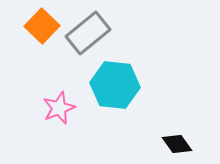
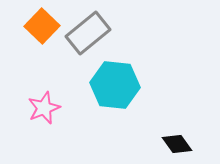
pink star: moved 15 px left
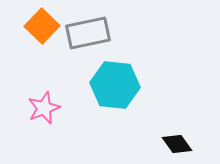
gray rectangle: rotated 27 degrees clockwise
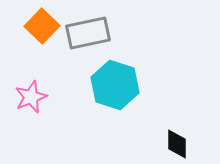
cyan hexagon: rotated 12 degrees clockwise
pink star: moved 13 px left, 11 px up
black diamond: rotated 36 degrees clockwise
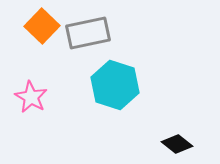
pink star: rotated 20 degrees counterclockwise
black diamond: rotated 52 degrees counterclockwise
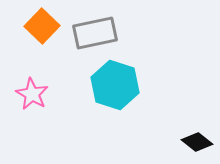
gray rectangle: moved 7 px right
pink star: moved 1 px right, 3 px up
black diamond: moved 20 px right, 2 px up
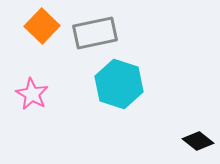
cyan hexagon: moved 4 px right, 1 px up
black diamond: moved 1 px right, 1 px up
